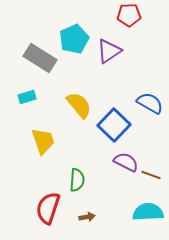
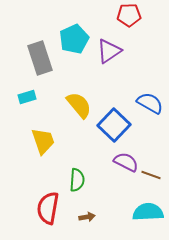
gray rectangle: rotated 40 degrees clockwise
red semicircle: rotated 8 degrees counterclockwise
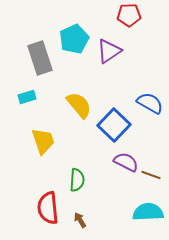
red semicircle: rotated 16 degrees counterclockwise
brown arrow: moved 7 px left, 3 px down; rotated 112 degrees counterclockwise
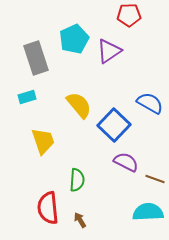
gray rectangle: moved 4 px left
brown line: moved 4 px right, 4 px down
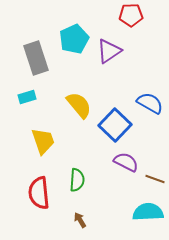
red pentagon: moved 2 px right
blue square: moved 1 px right
red semicircle: moved 9 px left, 15 px up
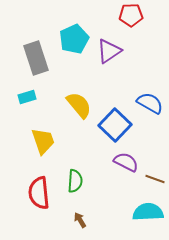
green semicircle: moved 2 px left, 1 px down
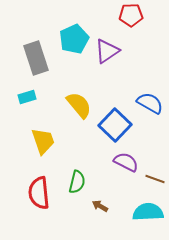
purple triangle: moved 2 px left
green semicircle: moved 2 px right, 1 px down; rotated 10 degrees clockwise
brown arrow: moved 20 px right, 14 px up; rotated 28 degrees counterclockwise
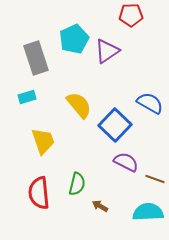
green semicircle: moved 2 px down
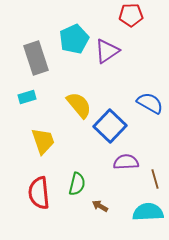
blue square: moved 5 px left, 1 px down
purple semicircle: rotated 30 degrees counterclockwise
brown line: rotated 54 degrees clockwise
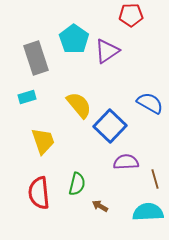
cyan pentagon: rotated 12 degrees counterclockwise
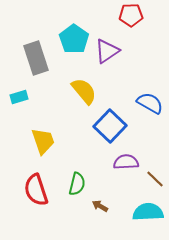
cyan rectangle: moved 8 px left
yellow semicircle: moved 5 px right, 14 px up
brown line: rotated 30 degrees counterclockwise
red semicircle: moved 3 px left, 3 px up; rotated 12 degrees counterclockwise
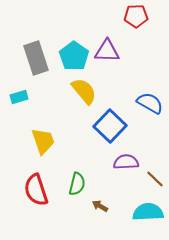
red pentagon: moved 5 px right, 1 px down
cyan pentagon: moved 17 px down
purple triangle: rotated 36 degrees clockwise
